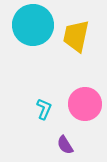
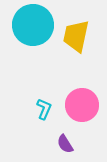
pink circle: moved 3 px left, 1 px down
purple semicircle: moved 1 px up
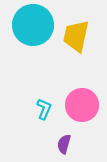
purple semicircle: moved 1 px left; rotated 48 degrees clockwise
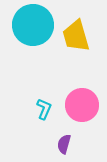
yellow trapezoid: rotated 28 degrees counterclockwise
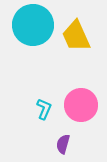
yellow trapezoid: rotated 8 degrees counterclockwise
pink circle: moved 1 px left
purple semicircle: moved 1 px left
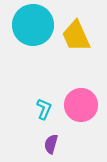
purple semicircle: moved 12 px left
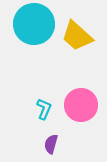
cyan circle: moved 1 px right, 1 px up
yellow trapezoid: moved 1 px right; rotated 24 degrees counterclockwise
